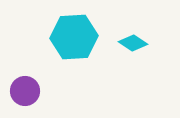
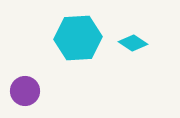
cyan hexagon: moved 4 px right, 1 px down
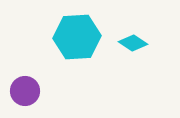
cyan hexagon: moved 1 px left, 1 px up
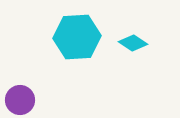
purple circle: moved 5 px left, 9 px down
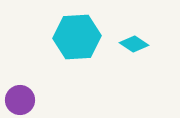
cyan diamond: moved 1 px right, 1 px down
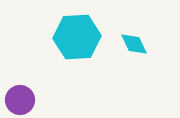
cyan diamond: rotated 32 degrees clockwise
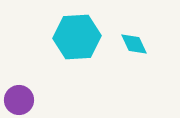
purple circle: moved 1 px left
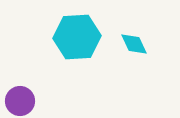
purple circle: moved 1 px right, 1 px down
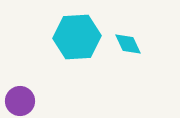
cyan diamond: moved 6 px left
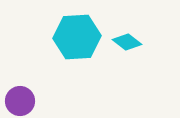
cyan diamond: moved 1 px left, 2 px up; rotated 28 degrees counterclockwise
